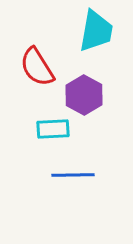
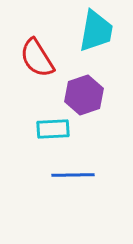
red semicircle: moved 9 px up
purple hexagon: rotated 12 degrees clockwise
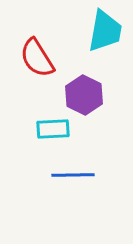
cyan trapezoid: moved 9 px right
purple hexagon: rotated 15 degrees counterclockwise
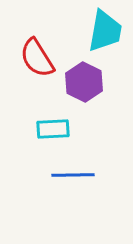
purple hexagon: moved 13 px up
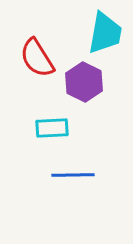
cyan trapezoid: moved 2 px down
cyan rectangle: moved 1 px left, 1 px up
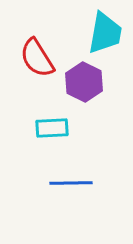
blue line: moved 2 px left, 8 px down
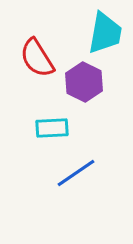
blue line: moved 5 px right, 10 px up; rotated 33 degrees counterclockwise
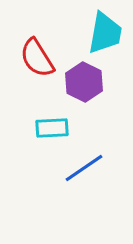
blue line: moved 8 px right, 5 px up
